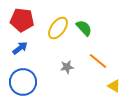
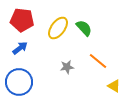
blue circle: moved 4 px left
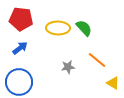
red pentagon: moved 1 px left, 1 px up
yellow ellipse: rotated 55 degrees clockwise
orange line: moved 1 px left, 1 px up
gray star: moved 1 px right
yellow triangle: moved 1 px left, 3 px up
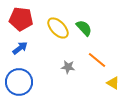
yellow ellipse: rotated 45 degrees clockwise
gray star: rotated 16 degrees clockwise
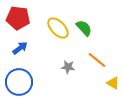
red pentagon: moved 3 px left, 1 px up
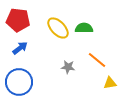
red pentagon: moved 2 px down
green semicircle: rotated 48 degrees counterclockwise
yellow triangle: moved 3 px left; rotated 40 degrees counterclockwise
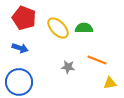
red pentagon: moved 6 px right, 2 px up; rotated 15 degrees clockwise
blue arrow: rotated 56 degrees clockwise
orange line: rotated 18 degrees counterclockwise
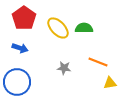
red pentagon: rotated 15 degrees clockwise
orange line: moved 1 px right, 2 px down
gray star: moved 4 px left, 1 px down
blue circle: moved 2 px left
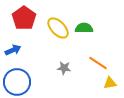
blue arrow: moved 7 px left, 2 px down; rotated 42 degrees counterclockwise
orange line: moved 1 px down; rotated 12 degrees clockwise
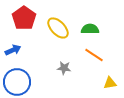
green semicircle: moved 6 px right, 1 px down
orange line: moved 4 px left, 8 px up
